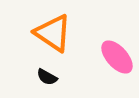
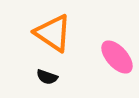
black semicircle: rotated 10 degrees counterclockwise
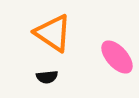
black semicircle: rotated 25 degrees counterclockwise
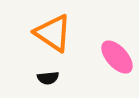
black semicircle: moved 1 px right, 1 px down
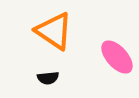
orange triangle: moved 1 px right, 2 px up
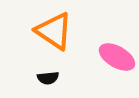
pink ellipse: rotated 18 degrees counterclockwise
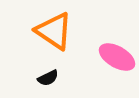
black semicircle: rotated 20 degrees counterclockwise
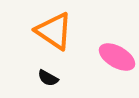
black semicircle: rotated 55 degrees clockwise
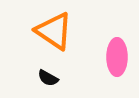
pink ellipse: rotated 60 degrees clockwise
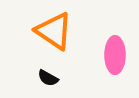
pink ellipse: moved 2 px left, 2 px up
